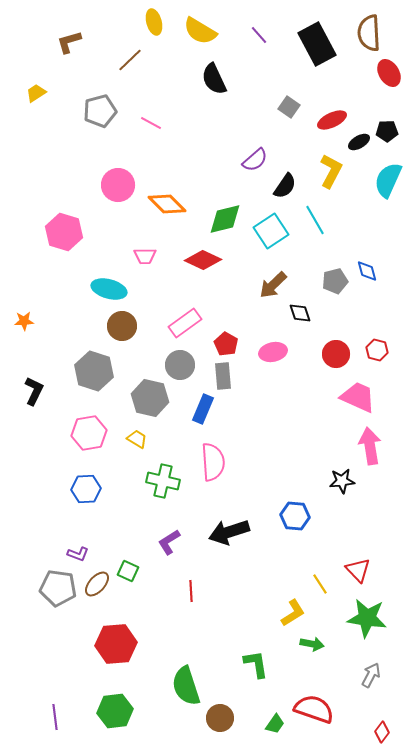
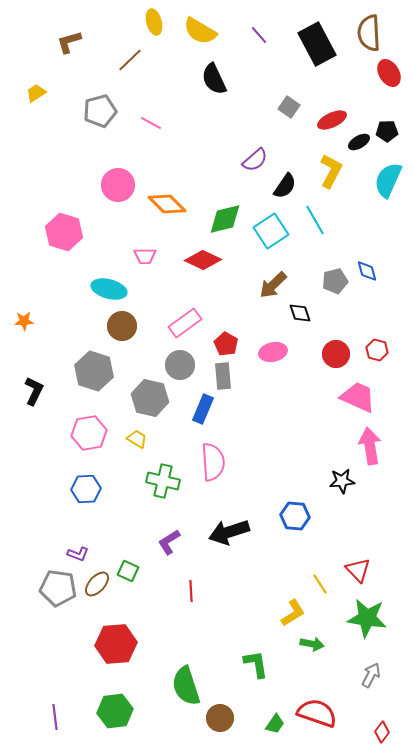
red semicircle at (314, 709): moved 3 px right, 4 px down
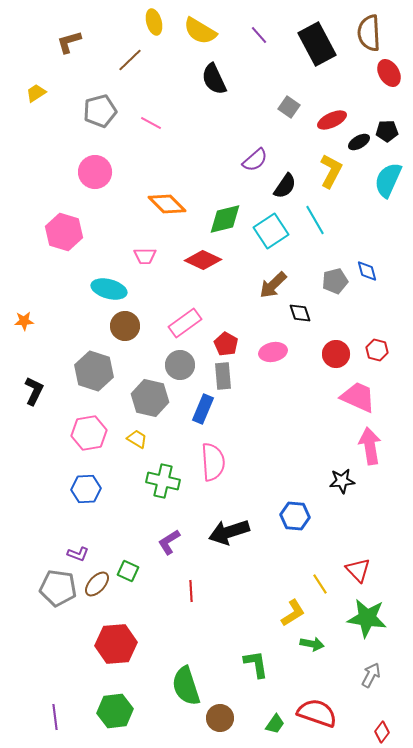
pink circle at (118, 185): moved 23 px left, 13 px up
brown circle at (122, 326): moved 3 px right
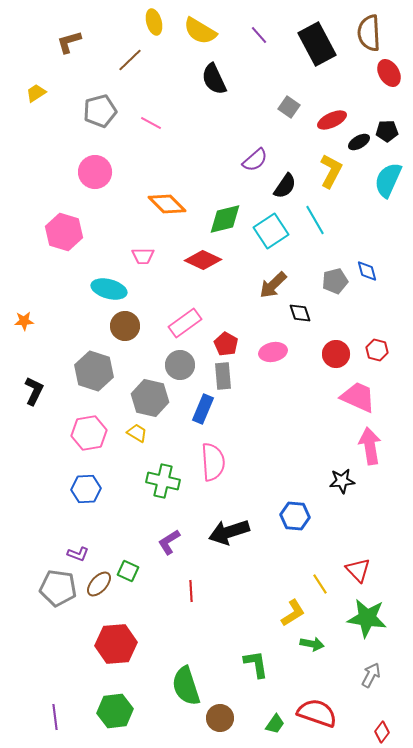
pink trapezoid at (145, 256): moved 2 px left
yellow trapezoid at (137, 439): moved 6 px up
brown ellipse at (97, 584): moved 2 px right
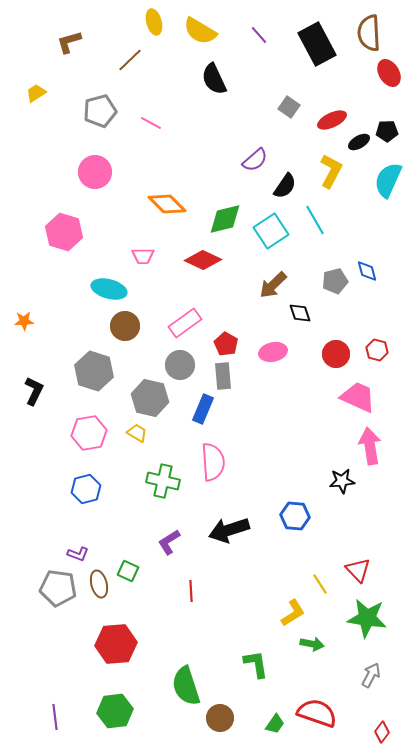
blue hexagon at (86, 489): rotated 12 degrees counterclockwise
black arrow at (229, 532): moved 2 px up
brown ellipse at (99, 584): rotated 56 degrees counterclockwise
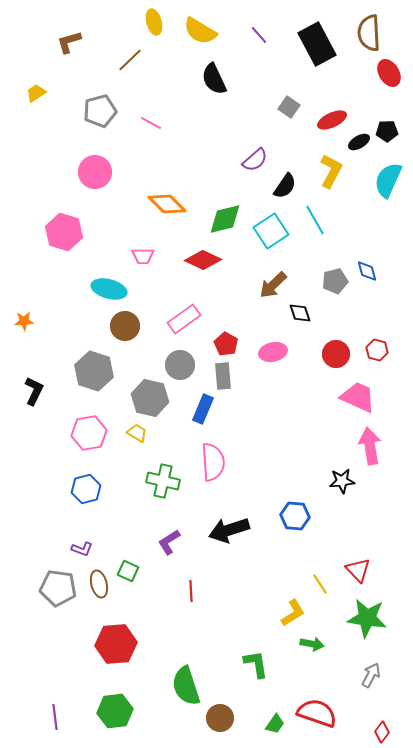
pink rectangle at (185, 323): moved 1 px left, 4 px up
purple L-shape at (78, 554): moved 4 px right, 5 px up
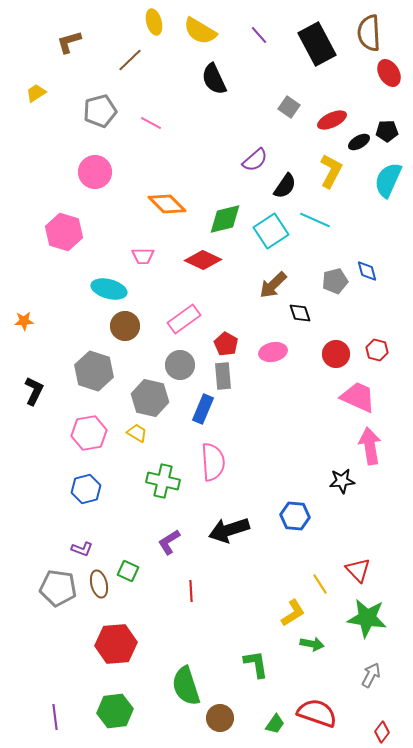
cyan line at (315, 220): rotated 36 degrees counterclockwise
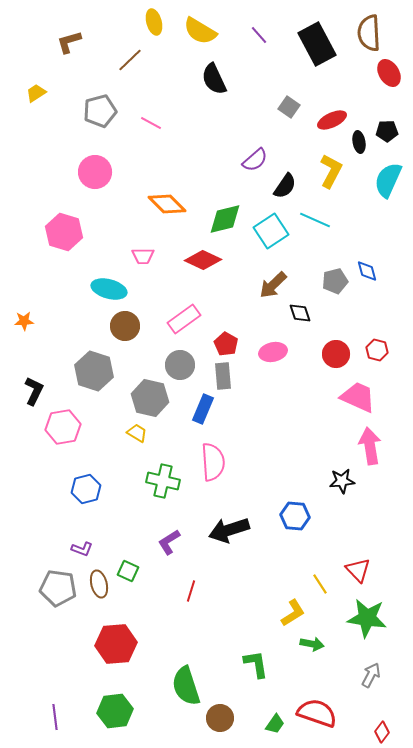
black ellipse at (359, 142): rotated 70 degrees counterclockwise
pink hexagon at (89, 433): moved 26 px left, 6 px up
red line at (191, 591): rotated 20 degrees clockwise
